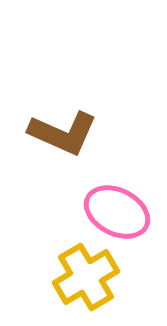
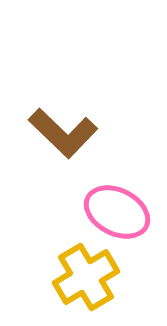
brown L-shape: rotated 20 degrees clockwise
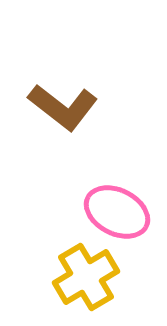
brown L-shape: moved 26 px up; rotated 6 degrees counterclockwise
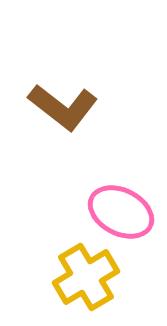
pink ellipse: moved 4 px right
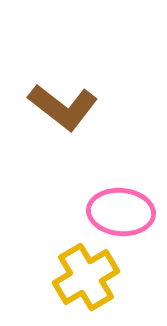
pink ellipse: rotated 22 degrees counterclockwise
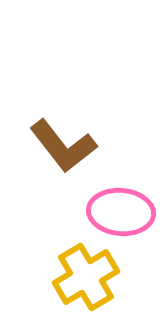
brown L-shape: moved 39 px down; rotated 14 degrees clockwise
